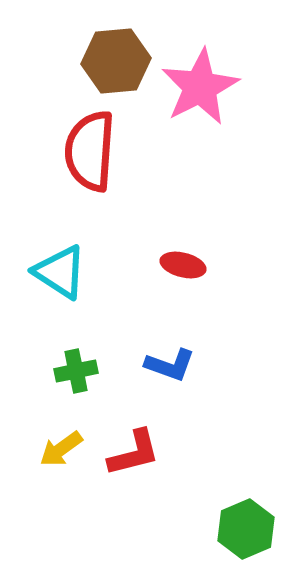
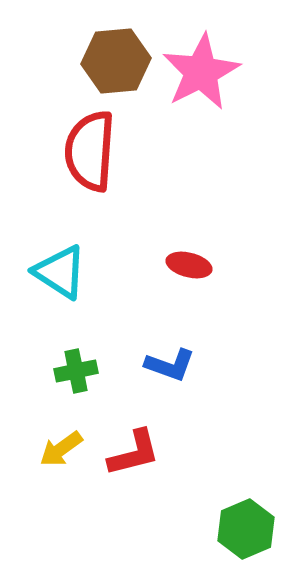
pink star: moved 1 px right, 15 px up
red ellipse: moved 6 px right
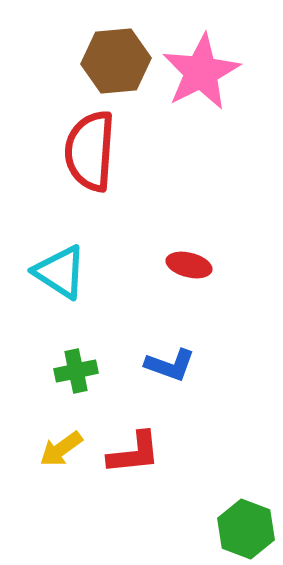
red L-shape: rotated 8 degrees clockwise
green hexagon: rotated 16 degrees counterclockwise
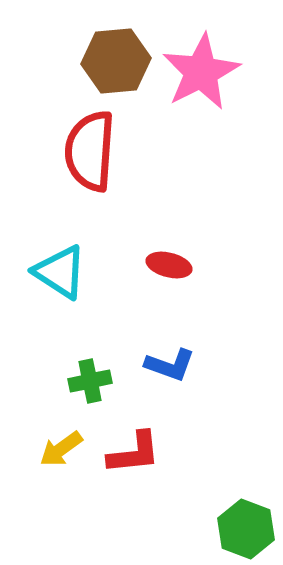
red ellipse: moved 20 px left
green cross: moved 14 px right, 10 px down
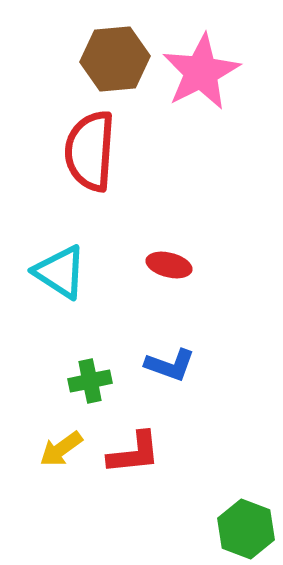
brown hexagon: moved 1 px left, 2 px up
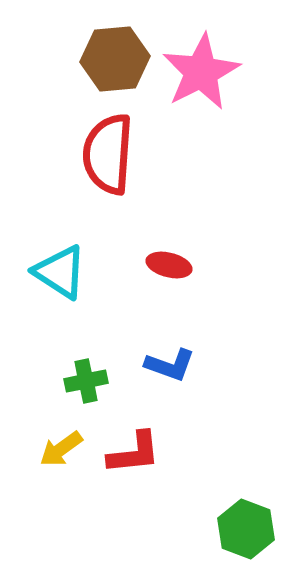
red semicircle: moved 18 px right, 3 px down
green cross: moved 4 px left
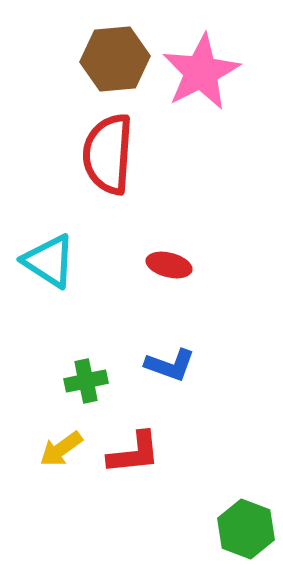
cyan triangle: moved 11 px left, 11 px up
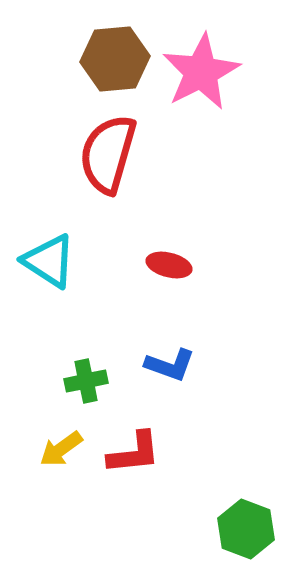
red semicircle: rotated 12 degrees clockwise
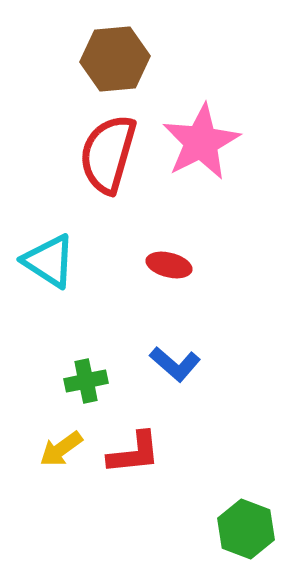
pink star: moved 70 px down
blue L-shape: moved 5 px right, 1 px up; rotated 21 degrees clockwise
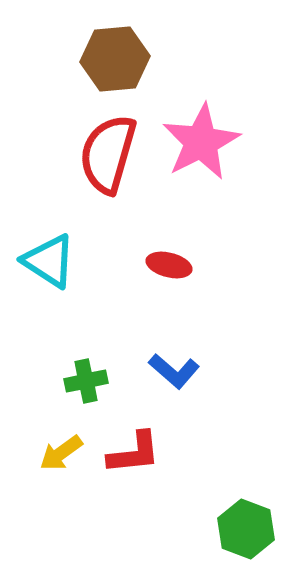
blue L-shape: moved 1 px left, 7 px down
yellow arrow: moved 4 px down
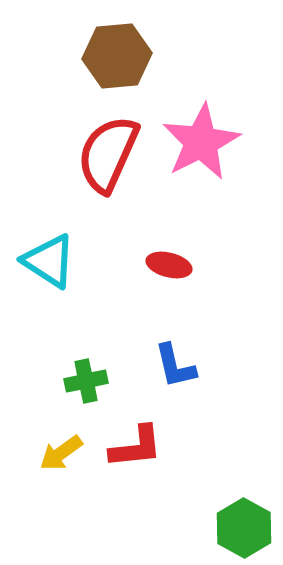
brown hexagon: moved 2 px right, 3 px up
red semicircle: rotated 8 degrees clockwise
blue L-shape: moved 1 px right, 5 px up; rotated 36 degrees clockwise
red L-shape: moved 2 px right, 6 px up
green hexagon: moved 2 px left, 1 px up; rotated 8 degrees clockwise
